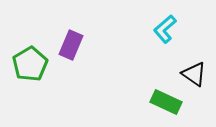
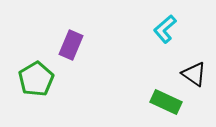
green pentagon: moved 6 px right, 15 px down
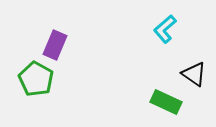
purple rectangle: moved 16 px left
green pentagon: rotated 12 degrees counterclockwise
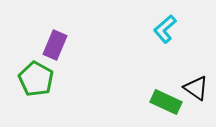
black triangle: moved 2 px right, 14 px down
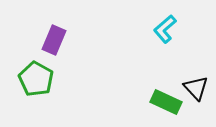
purple rectangle: moved 1 px left, 5 px up
black triangle: rotated 12 degrees clockwise
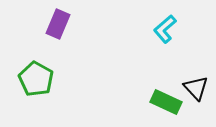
purple rectangle: moved 4 px right, 16 px up
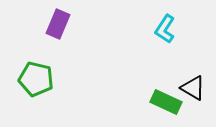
cyan L-shape: rotated 16 degrees counterclockwise
green pentagon: rotated 16 degrees counterclockwise
black triangle: moved 3 px left; rotated 16 degrees counterclockwise
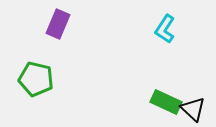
black triangle: moved 21 px down; rotated 12 degrees clockwise
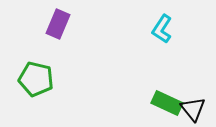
cyan L-shape: moved 3 px left
green rectangle: moved 1 px right, 1 px down
black triangle: rotated 8 degrees clockwise
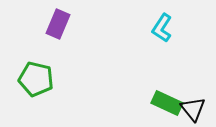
cyan L-shape: moved 1 px up
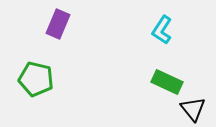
cyan L-shape: moved 2 px down
green rectangle: moved 21 px up
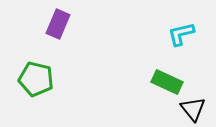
cyan L-shape: moved 19 px right, 4 px down; rotated 44 degrees clockwise
